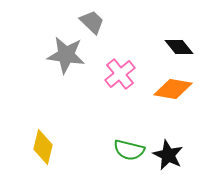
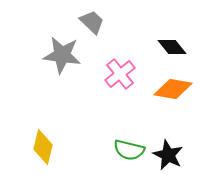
black diamond: moved 7 px left
gray star: moved 4 px left
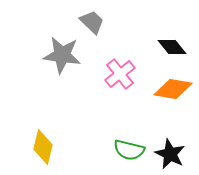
black star: moved 2 px right, 1 px up
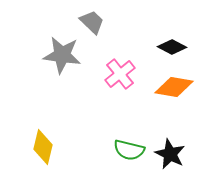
black diamond: rotated 24 degrees counterclockwise
orange diamond: moved 1 px right, 2 px up
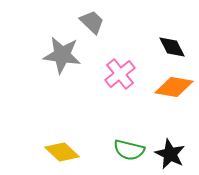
black diamond: rotated 36 degrees clockwise
yellow diamond: moved 19 px right, 5 px down; rotated 60 degrees counterclockwise
